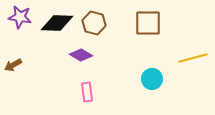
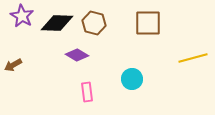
purple star: moved 2 px right, 1 px up; rotated 20 degrees clockwise
purple diamond: moved 4 px left
cyan circle: moved 20 px left
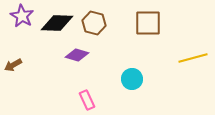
purple diamond: rotated 15 degrees counterclockwise
pink rectangle: moved 8 px down; rotated 18 degrees counterclockwise
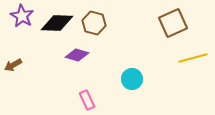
brown square: moved 25 px right; rotated 24 degrees counterclockwise
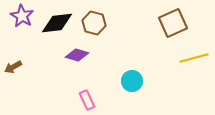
black diamond: rotated 8 degrees counterclockwise
yellow line: moved 1 px right
brown arrow: moved 2 px down
cyan circle: moved 2 px down
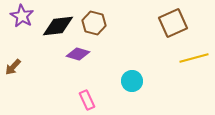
black diamond: moved 1 px right, 3 px down
purple diamond: moved 1 px right, 1 px up
brown arrow: rotated 18 degrees counterclockwise
